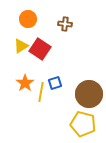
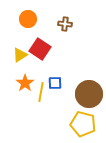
yellow triangle: moved 1 px left, 9 px down
blue square: rotated 16 degrees clockwise
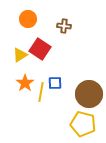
brown cross: moved 1 px left, 2 px down
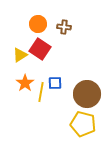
orange circle: moved 10 px right, 5 px down
brown cross: moved 1 px down
brown circle: moved 2 px left
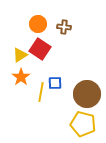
orange star: moved 4 px left, 6 px up
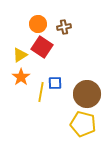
brown cross: rotated 16 degrees counterclockwise
red square: moved 2 px right, 2 px up
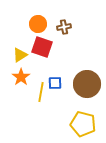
red square: rotated 15 degrees counterclockwise
brown circle: moved 10 px up
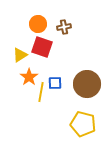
orange star: moved 8 px right
